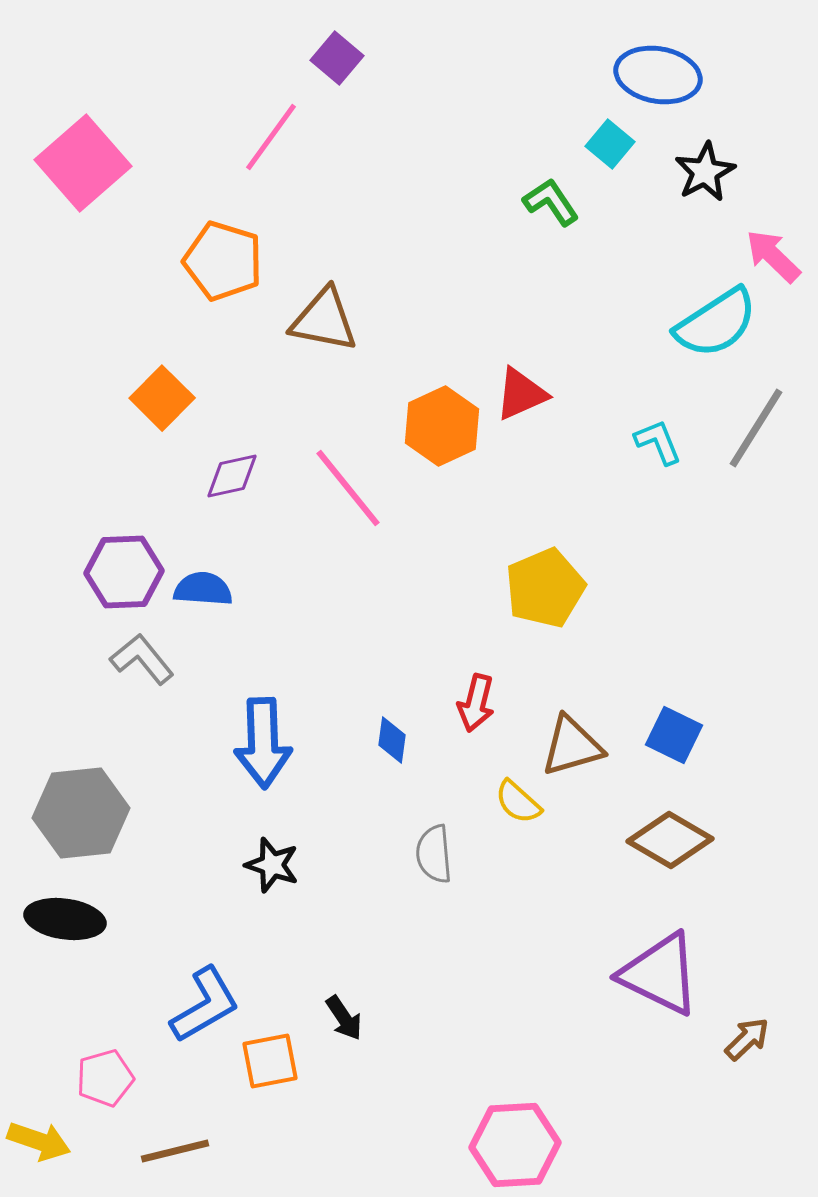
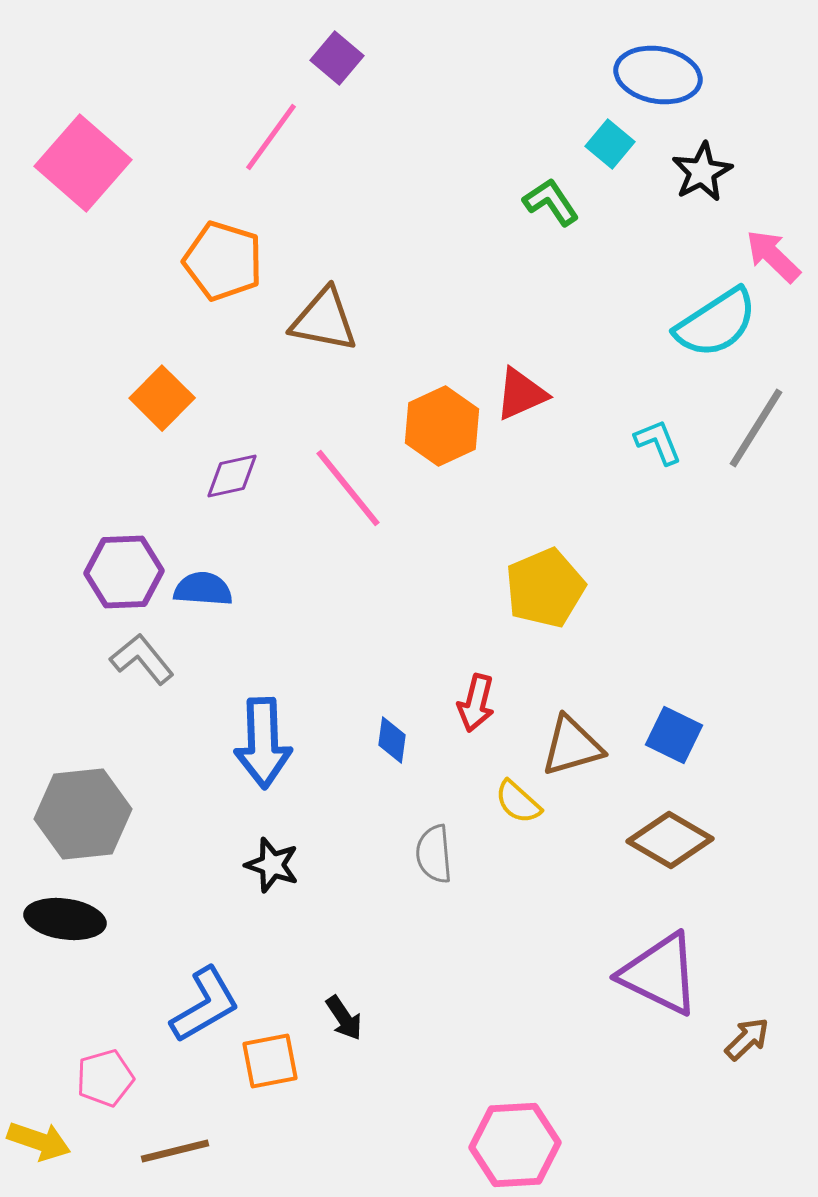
pink square at (83, 163): rotated 8 degrees counterclockwise
black star at (705, 172): moved 3 px left
gray hexagon at (81, 813): moved 2 px right, 1 px down
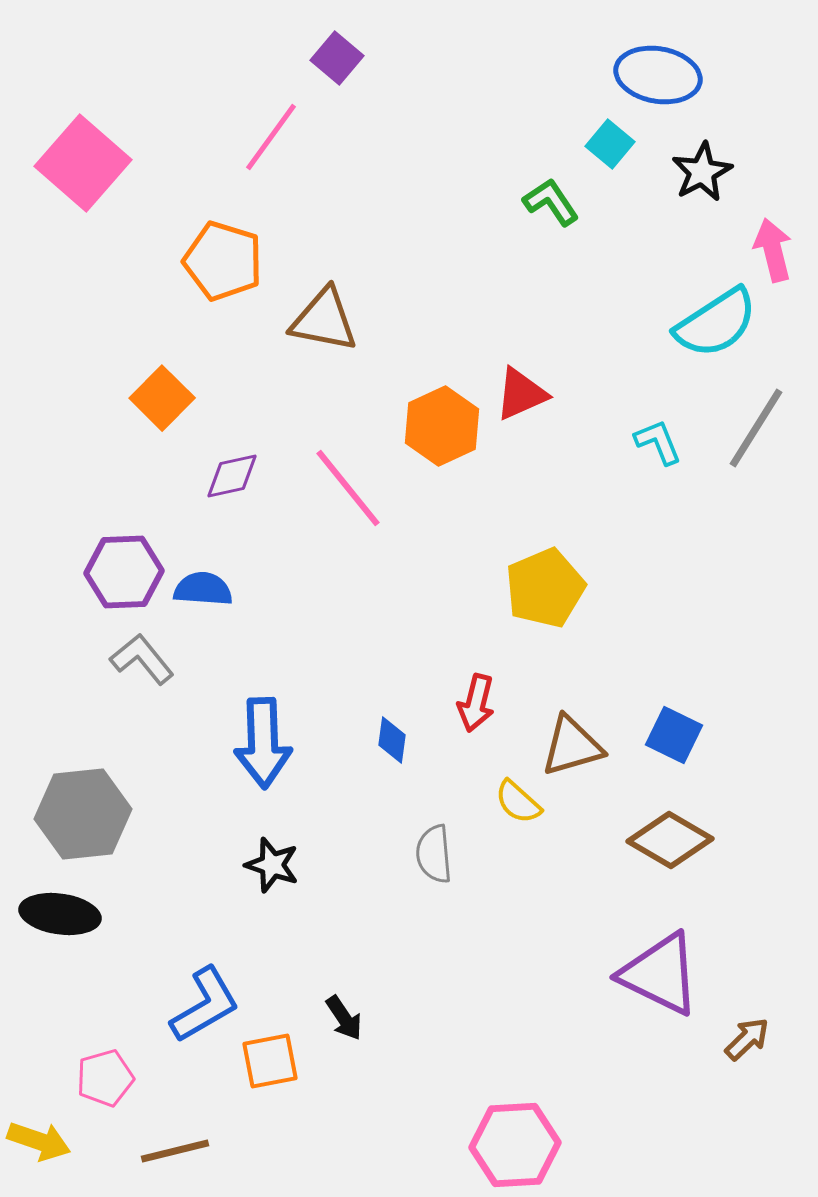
pink arrow at (773, 256): moved 6 px up; rotated 32 degrees clockwise
black ellipse at (65, 919): moved 5 px left, 5 px up
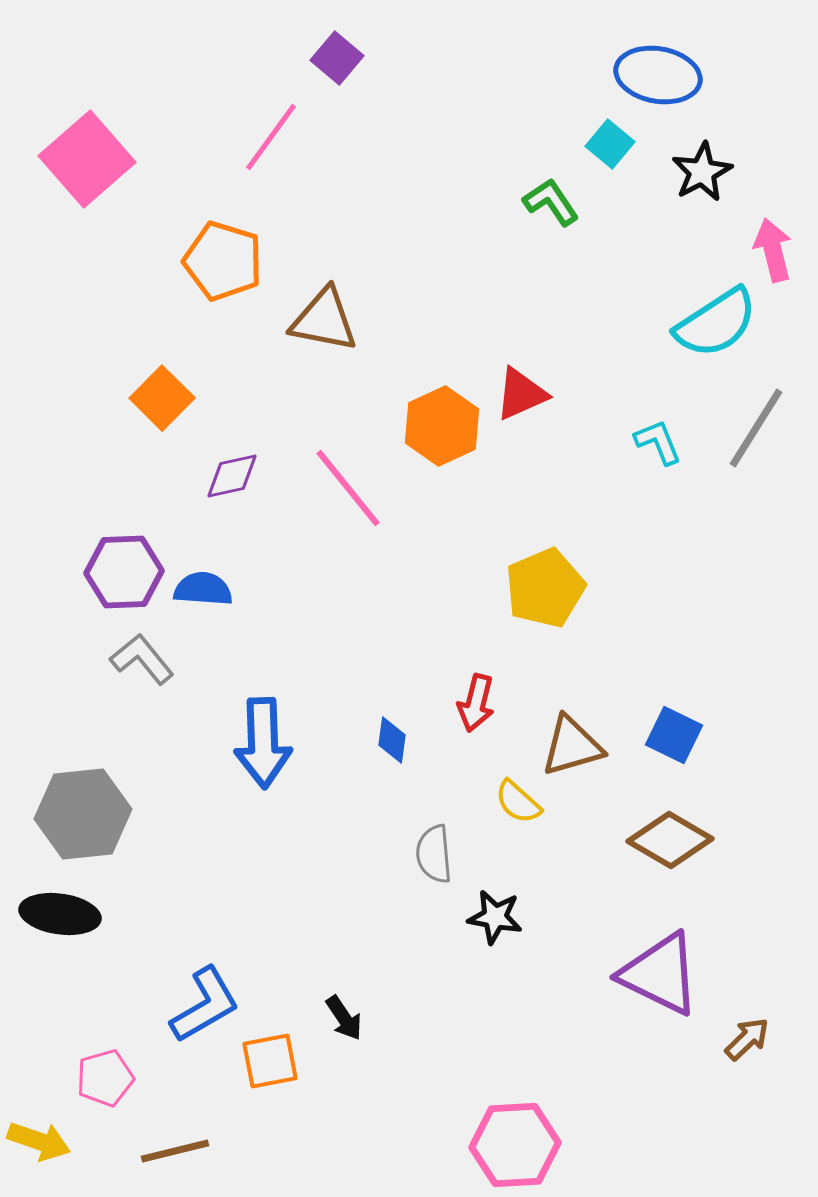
pink square at (83, 163): moved 4 px right, 4 px up; rotated 8 degrees clockwise
black star at (272, 865): moved 223 px right, 52 px down; rotated 8 degrees counterclockwise
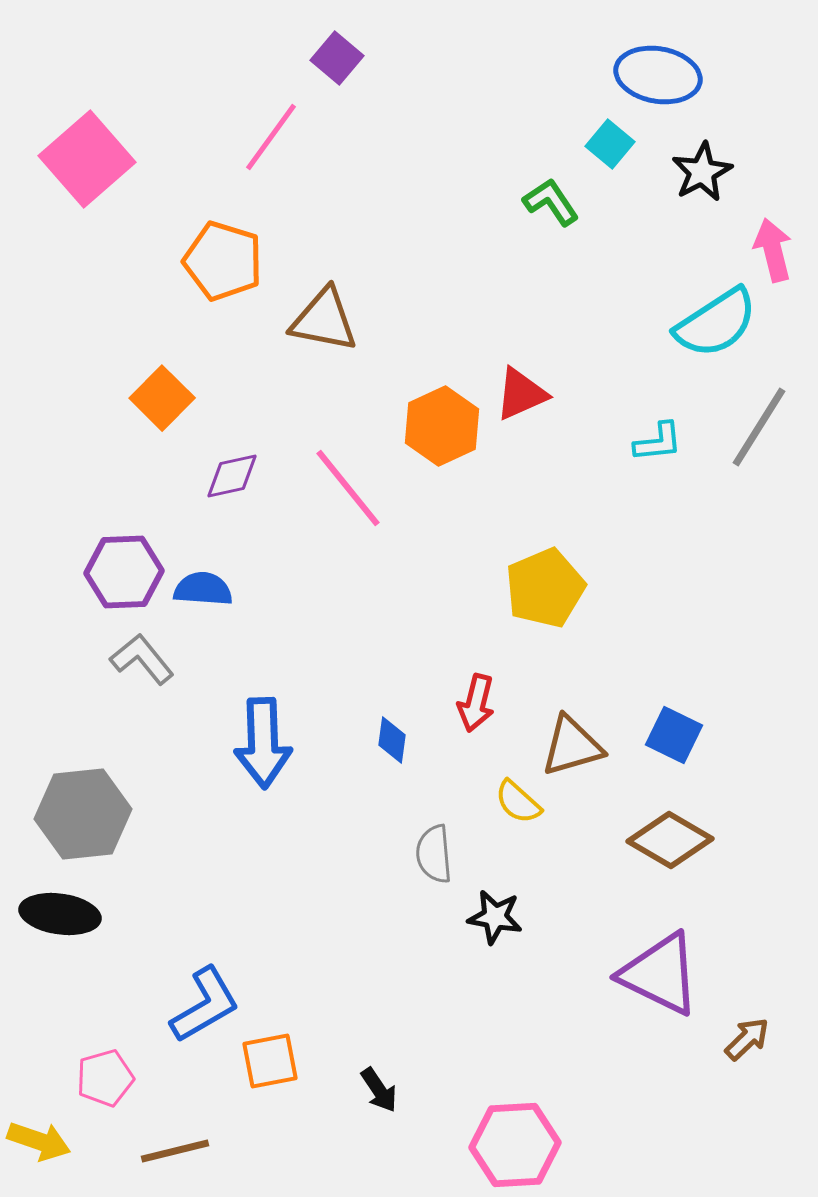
gray line at (756, 428): moved 3 px right, 1 px up
cyan L-shape at (658, 442): rotated 106 degrees clockwise
black arrow at (344, 1018): moved 35 px right, 72 px down
